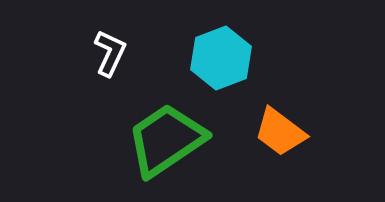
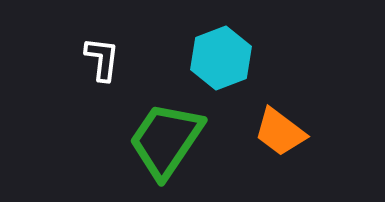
white L-shape: moved 8 px left, 6 px down; rotated 18 degrees counterclockwise
green trapezoid: rotated 22 degrees counterclockwise
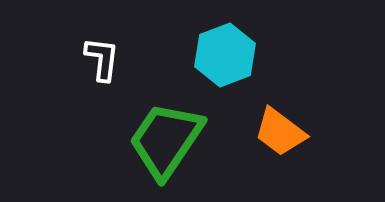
cyan hexagon: moved 4 px right, 3 px up
